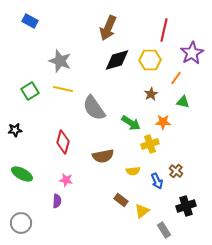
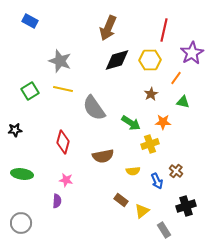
green ellipse: rotated 20 degrees counterclockwise
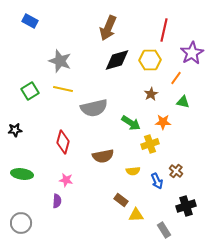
gray semicircle: rotated 68 degrees counterclockwise
yellow triangle: moved 6 px left, 4 px down; rotated 35 degrees clockwise
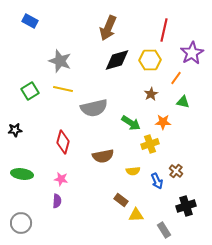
pink star: moved 5 px left, 1 px up
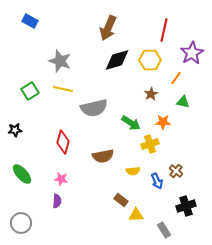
green ellipse: rotated 40 degrees clockwise
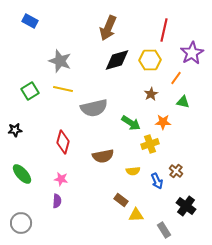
black cross: rotated 36 degrees counterclockwise
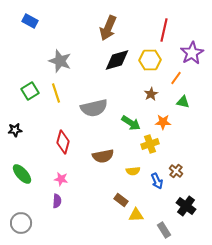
yellow line: moved 7 px left, 4 px down; rotated 60 degrees clockwise
